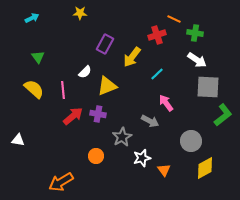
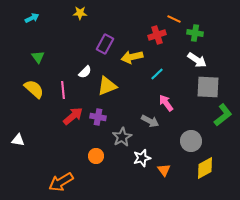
yellow arrow: rotated 40 degrees clockwise
purple cross: moved 3 px down
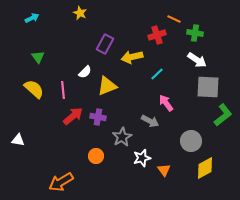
yellow star: rotated 24 degrees clockwise
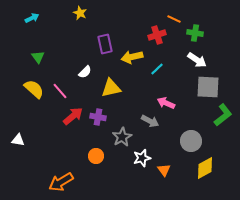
purple rectangle: rotated 42 degrees counterclockwise
cyan line: moved 5 px up
yellow triangle: moved 4 px right, 2 px down; rotated 10 degrees clockwise
pink line: moved 3 px left, 1 px down; rotated 36 degrees counterclockwise
pink arrow: rotated 30 degrees counterclockwise
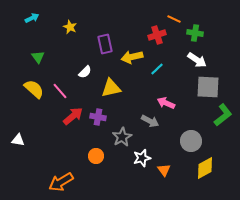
yellow star: moved 10 px left, 14 px down
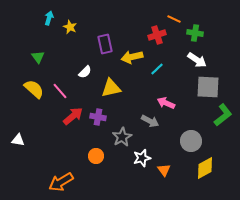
cyan arrow: moved 17 px right; rotated 48 degrees counterclockwise
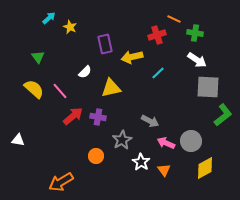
cyan arrow: rotated 32 degrees clockwise
cyan line: moved 1 px right, 4 px down
pink arrow: moved 40 px down
gray star: moved 3 px down
white star: moved 1 px left, 4 px down; rotated 24 degrees counterclockwise
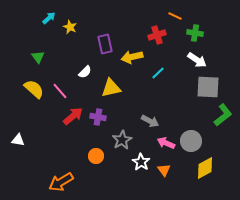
orange line: moved 1 px right, 3 px up
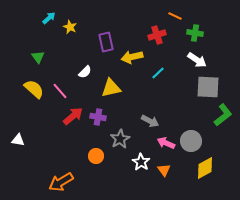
purple rectangle: moved 1 px right, 2 px up
gray star: moved 2 px left, 1 px up
